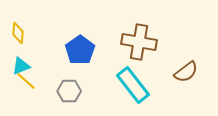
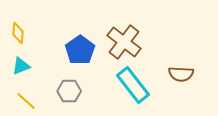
brown cross: moved 15 px left; rotated 28 degrees clockwise
brown semicircle: moved 5 px left, 2 px down; rotated 40 degrees clockwise
yellow line: moved 20 px down
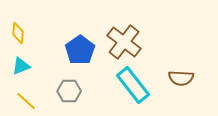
brown semicircle: moved 4 px down
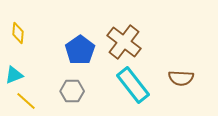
cyan triangle: moved 7 px left, 9 px down
gray hexagon: moved 3 px right
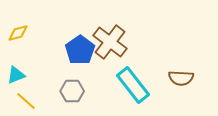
yellow diamond: rotated 70 degrees clockwise
brown cross: moved 14 px left
cyan triangle: moved 2 px right
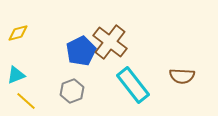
blue pentagon: moved 1 px right, 1 px down; rotated 8 degrees clockwise
brown semicircle: moved 1 px right, 2 px up
gray hexagon: rotated 20 degrees counterclockwise
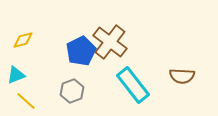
yellow diamond: moved 5 px right, 7 px down
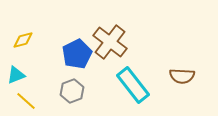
blue pentagon: moved 4 px left, 3 px down
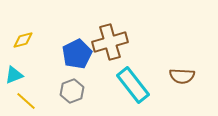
brown cross: rotated 36 degrees clockwise
cyan triangle: moved 2 px left
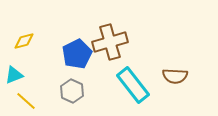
yellow diamond: moved 1 px right, 1 px down
brown semicircle: moved 7 px left
gray hexagon: rotated 15 degrees counterclockwise
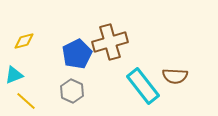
cyan rectangle: moved 10 px right, 1 px down
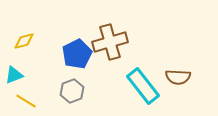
brown semicircle: moved 3 px right, 1 px down
gray hexagon: rotated 15 degrees clockwise
yellow line: rotated 10 degrees counterclockwise
